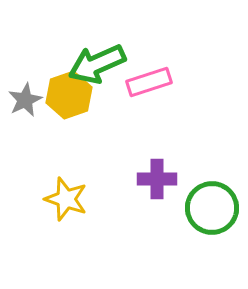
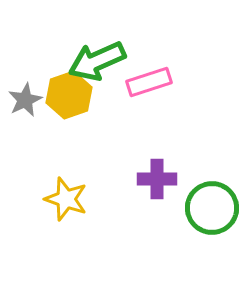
green arrow: moved 3 px up
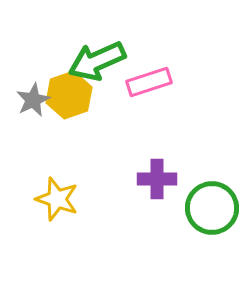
gray star: moved 8 px right
yellow star: moved 9 px left
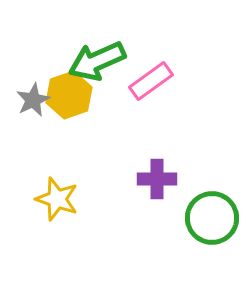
pink rectangle: moved 2 px right, 1 px up; rotated 18 degrees counterclockwise
green circle: moved 10 px down
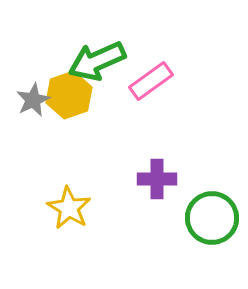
yellow star: moved 12 px right, 9 px down; rotated 12 degrees clockwise
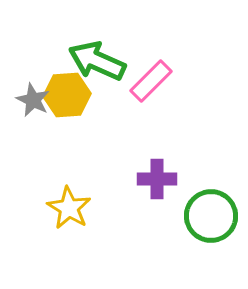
green arrow: rotated 48 degrees clockwise
pink rectangle: rotated 9 degrees counterclockwise
yellow hexagon: moved 2 px left; rotated 15 degrees clockwise
gray star: rotated 20 degrees counterclockwise
green circle: moved 1 px left, 2 px up
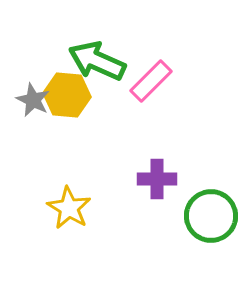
yellow hexagon: rotated 9 degrees clockwise
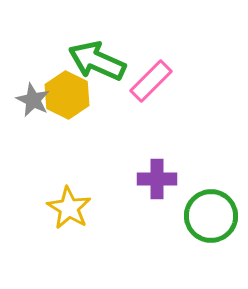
yellow hexagon: rotated 21 degrees clockwise
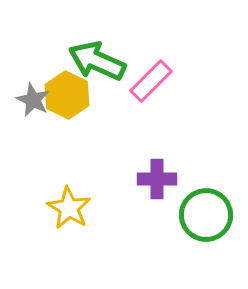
green circle: moved 5 px left, 1 px up
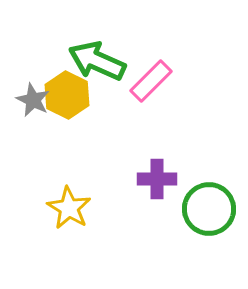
green circle: moved 3 px right, 6 px up
